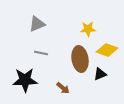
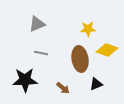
black triangle: moved 4 px left, 10 px down
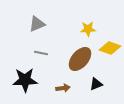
yellow diamond: moved 3 px right, 2 px up
brown ellipse: rotated 50 degrees clockwise
brown arrow: rotated 48 degrees counterclockwise
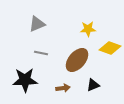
brown ellipse: moved 3 px left, 1 px down
black triangle: moved 3 px left, 1 px down
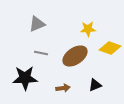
brown ellipse: moved 2 px left, 4 px up; rotated 15 degrees clockwise
black star: moved 2 px up
black triangle: moved 2 px right
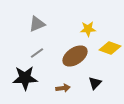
gray line: moved 4 px left; rotated 48 degrees counterclockwise
black triangle: moved 2 px up; rotated 24 degrees counterclockwise
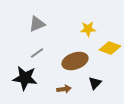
brown ellipse: moved 5 px down; rotated 15 degrees clockwise
black star: rotated 10 degrees clockwise
brown arrow: moved 1 px right, 1 px down
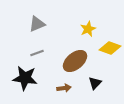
yellow star: rotated 21 degrees counterclockwise
gray line: rotated 16 degrees clockwise
brown ellipse: rotated 20 degrees counterclockwise
brown arrow: moved 1 px up
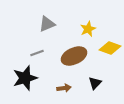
gray triangle: moved 10 px right
brown ellipse: moved 1 px left, 5 px up; rotated 15 degrees clockwise
black star: rotated 25 degrees counterclockwise
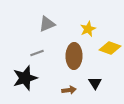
brown ellipse: rotated 65 degrees counterclockwise
black triangle: rotated 16 degrees counterclockwise
brown arrow: moved 5 px right, 2 px down
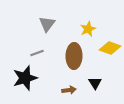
gray triangle: rotated 30 degrees counterclockwise
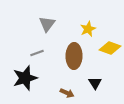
brown arrow: moved 2 px left, 3 px down; rotated 32 degrees clockwise
